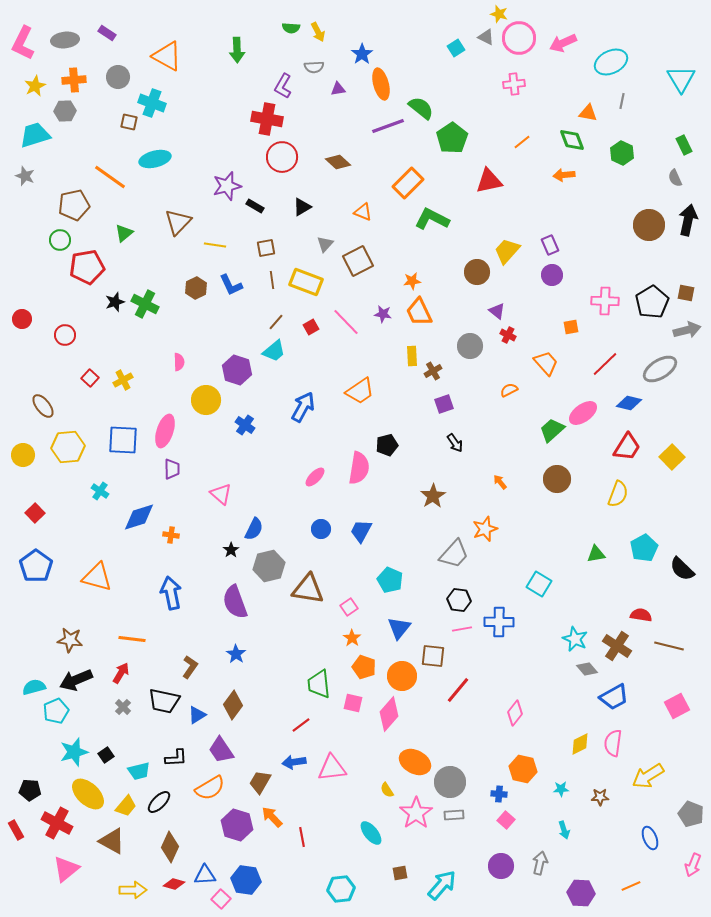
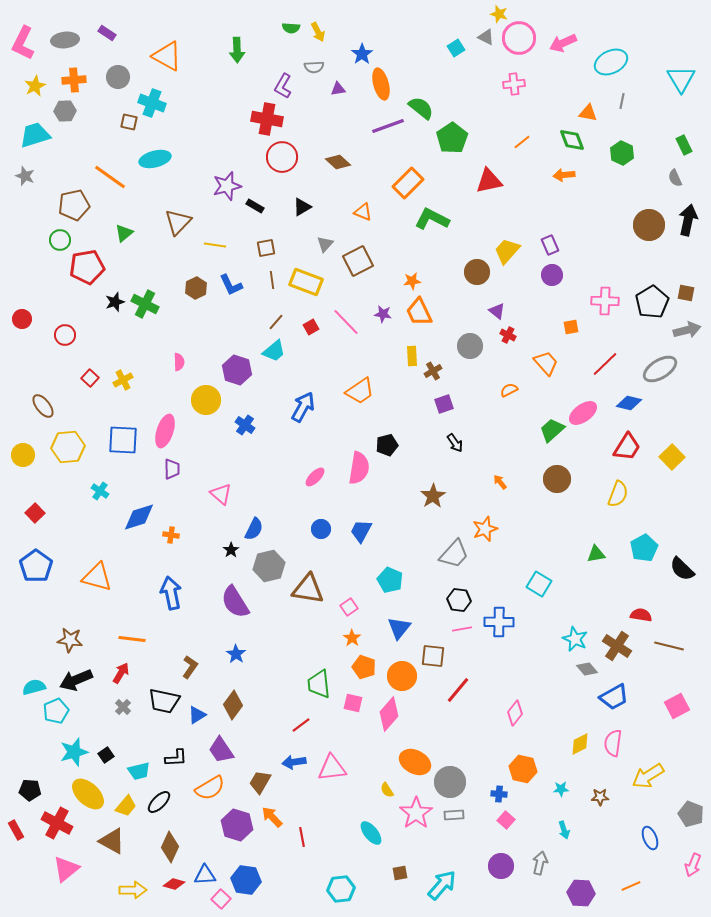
purple semicircle at (235, 602): rotated 12 degrees counterclockwise
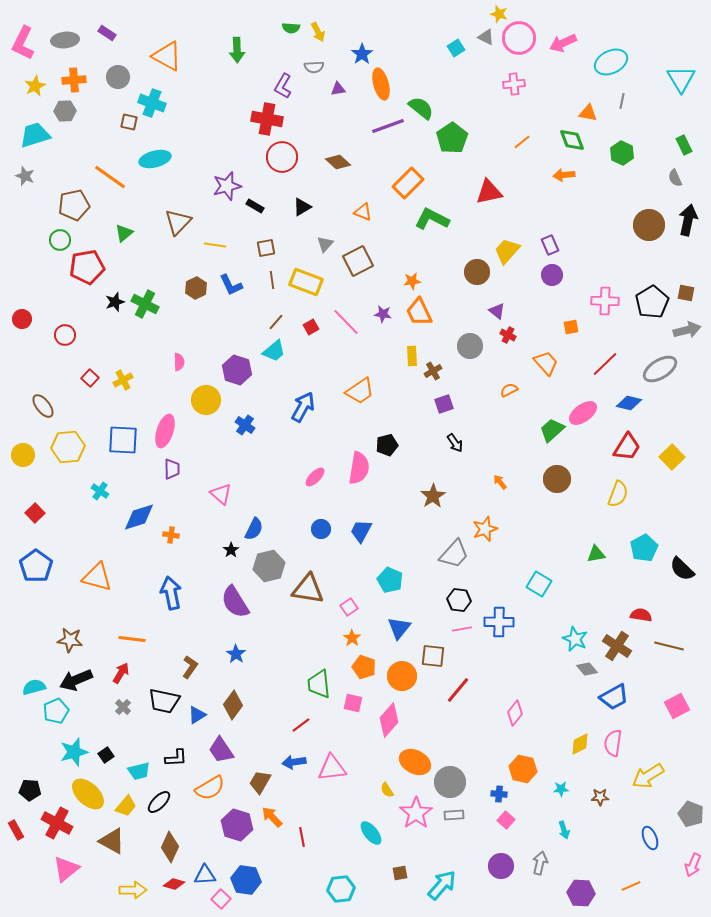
red triangle at (489, 181): moved 11 px down
pink diamond at (389, 714): moved 6 px down
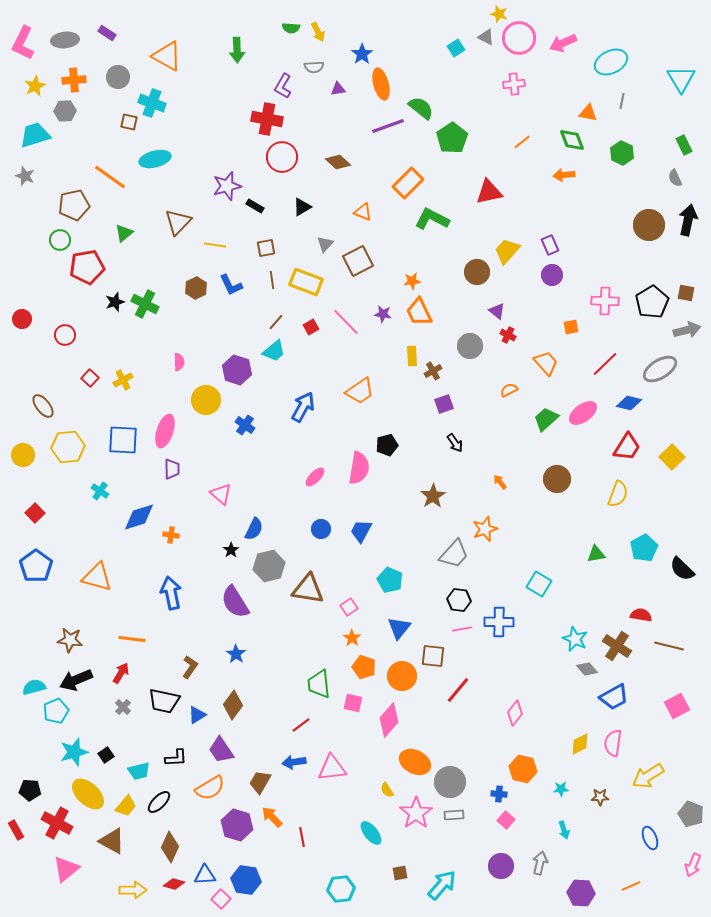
green trapezoid at (552, 430): moved 6 px left, 11 px up
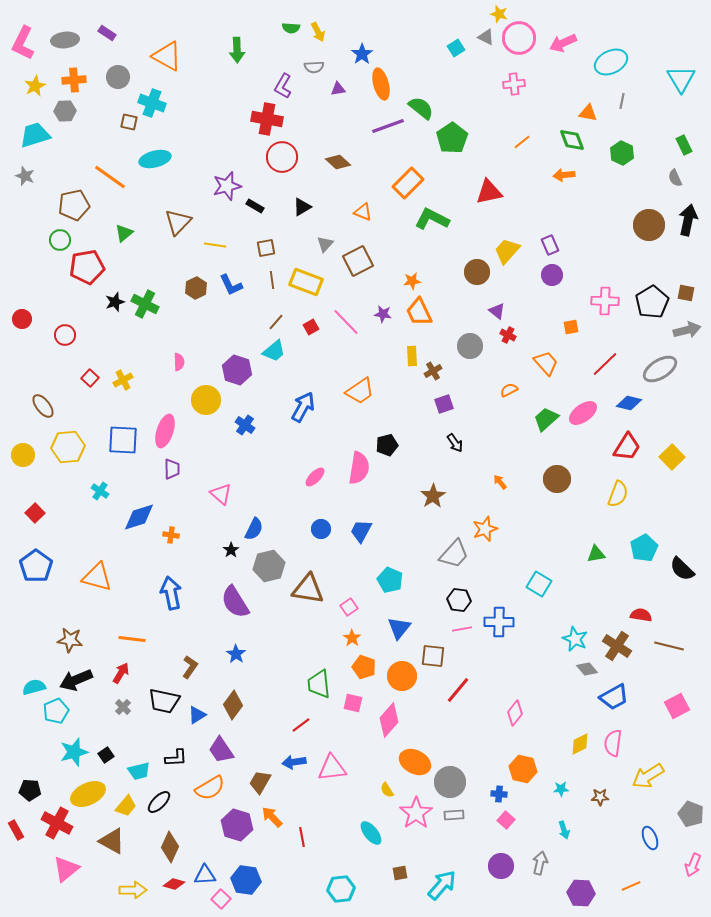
yellow ellipse at (88, 794): rotated 68 degrees counterclockwise
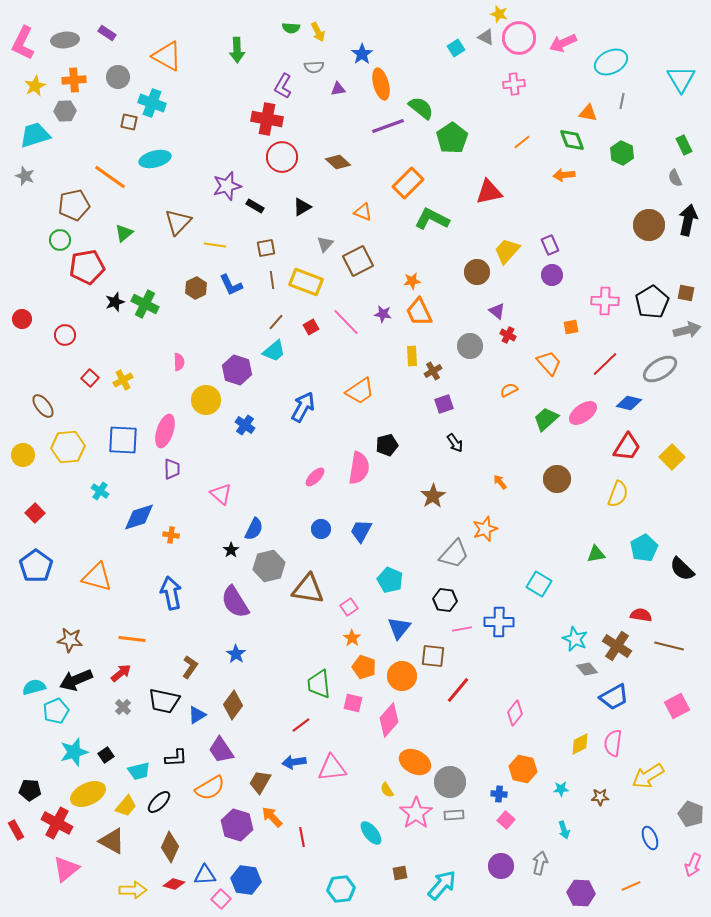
orange trapezoid at (546, 363): moved 3 px right
black hexagon at (459, 600): moved 14 px left
red arrow at (121, 673): rotated 20 degrees clockwise
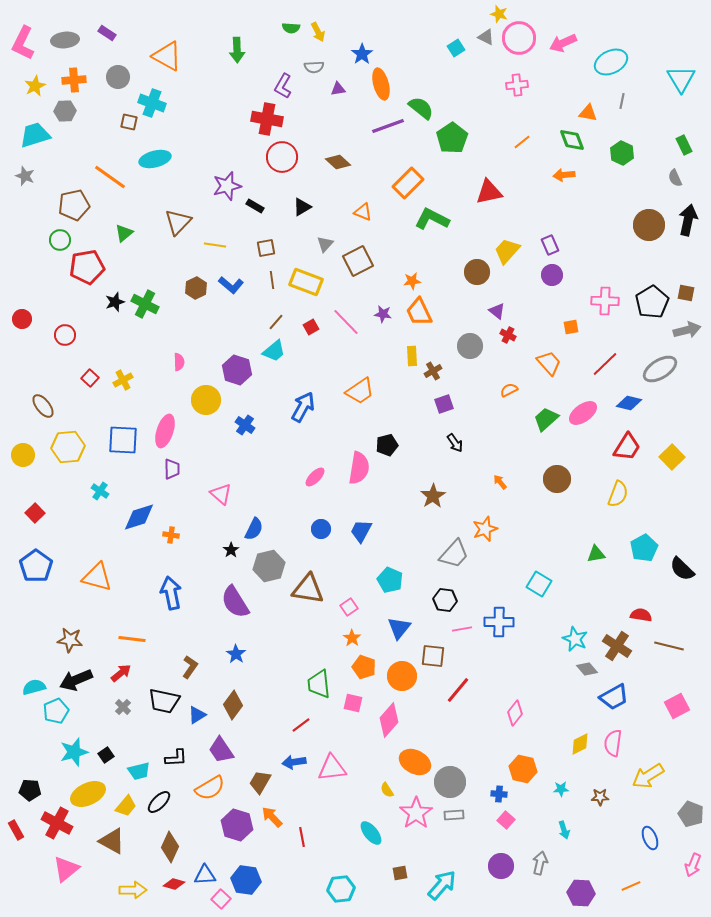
pink cross at (514, 84): moved 3 px right, 1 px down
blue L-shape at (231, 285): rotated 25 degrees counterclockwise
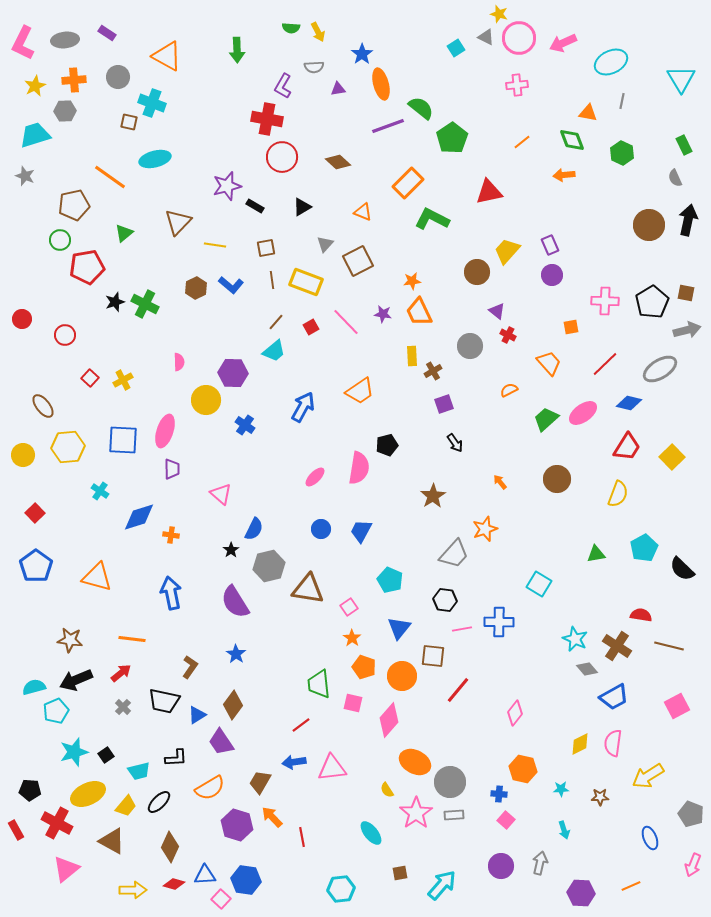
purple hexagon at (237, 370): moved 4 px left, 3 px down; rotated 16 degrees counterclockwise
purple trapezoid at (221, 750): moved 8 px up
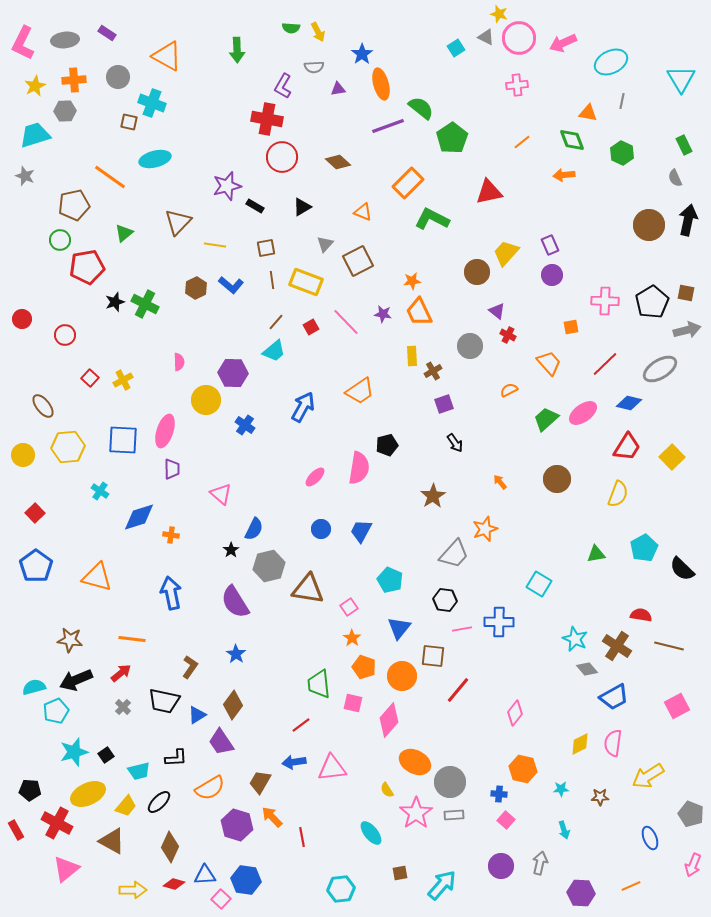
yellow trapezoid at (507, 251): moved 1 px left, 2 px down
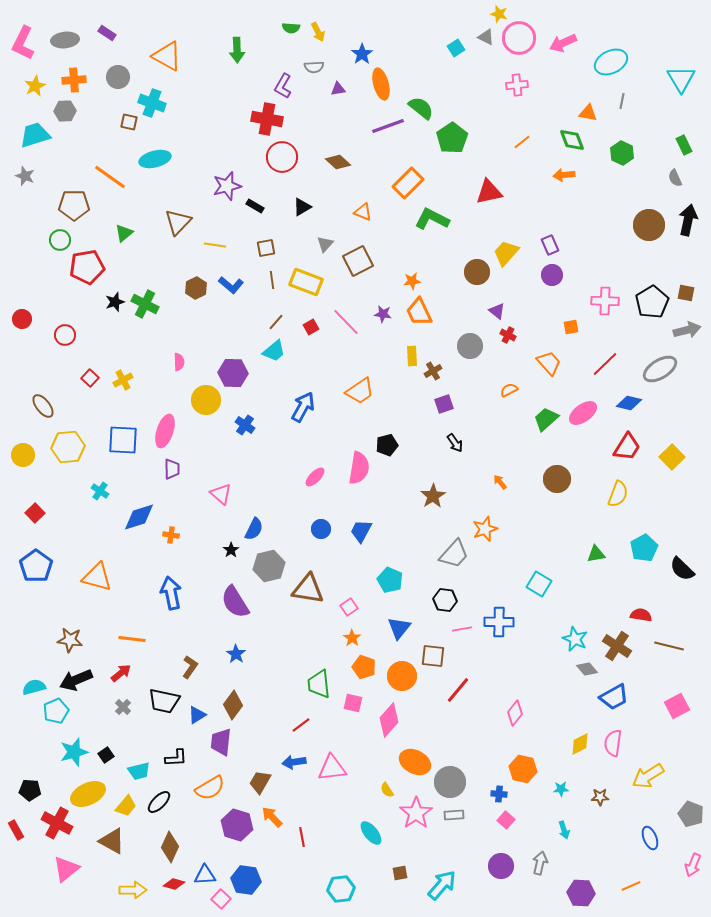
brown pentagon at (74, 205): rotated 12 degrees clockwise
purple trapezoid at (221, 742): rotated 40 degrees clockwise
